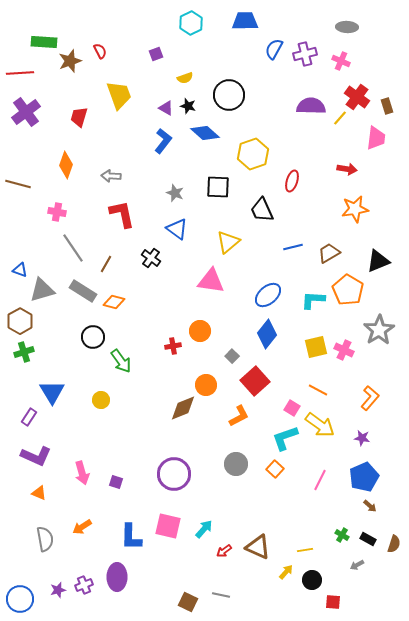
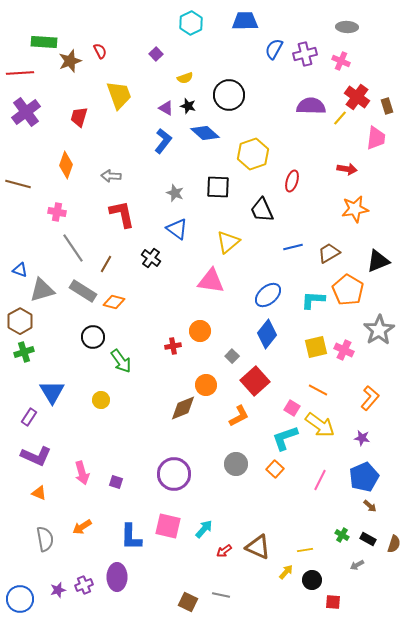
purple square at (156, 54): rotated 24 degrees counterclockwise
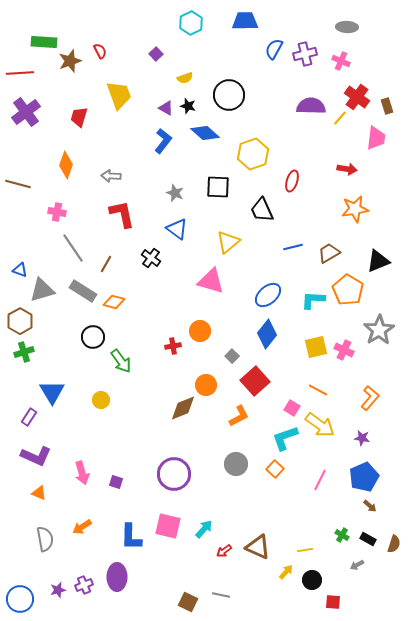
pink triangle at (211, 281): rotated 8 degrees clockwise
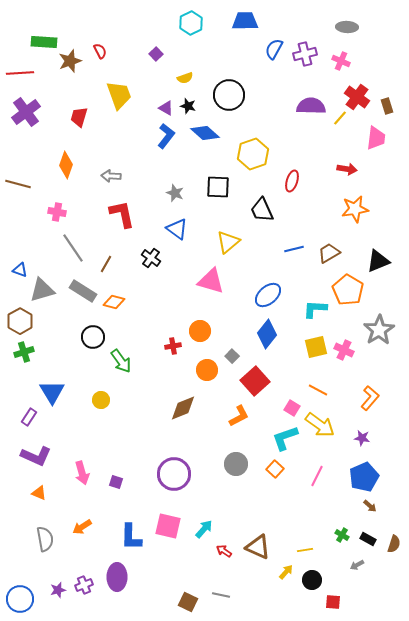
blue L-shape at (163, 141): moved 3 px right, 5 px up
blue line at (293, 247): moved 1 px right, 2 px down
cyan L-shape at (313, 300): moved 2 px right, 9 px down
orange circle at (206, 385): moved 1 px right, 15 px up
pink line at (320, 480): moved 3 px left, 4 px up
red arrow at (224, 551): rotated 70 degrees clockwise
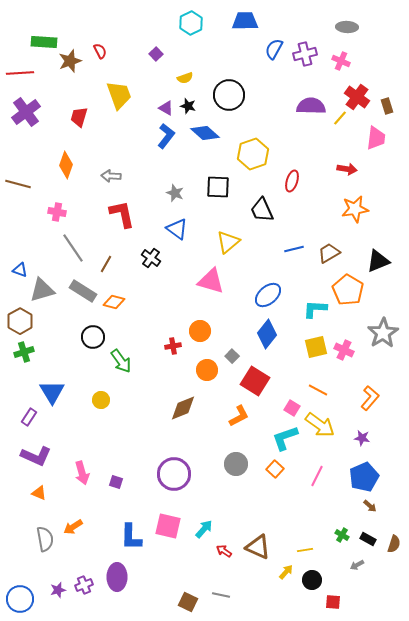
gray star at (379, 330): moved 4 px right, 3 px down
red square at (255, 381): rotated 16 degrees counterclockwise
orange arrow at (82, 527): moved 9 px left
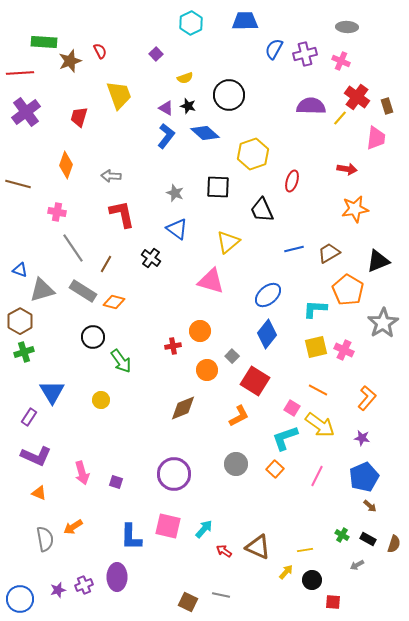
gray star at (383, 333): moved 10 px up
orange L-shape at (370, 398): moved 3 px left
